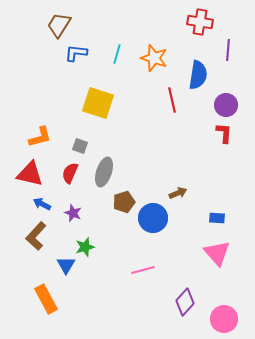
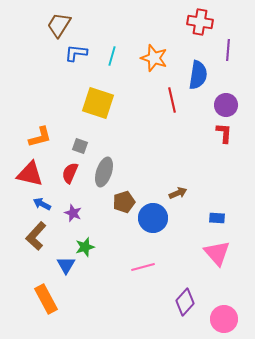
cyan line: moved 5 px left, 2 px down
pink line: moved 3 px up
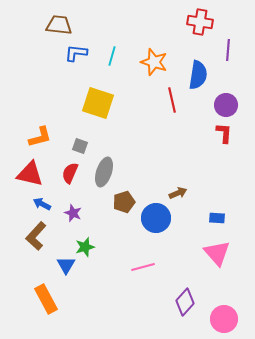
brown trapezoid: rotated 64 degrees clockwise
orange star: moved 4 px down
blue circle: moved 3 px right
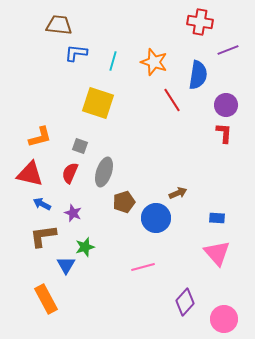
purple line: rotated 65 degrees clockwise
cyan line: moved 1 px right, 5 px down
red line: rotated 20 degrees counterclockwise
brown L-shape: moved 7 px right; rotated 40 degrees clockwise
